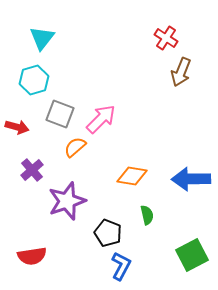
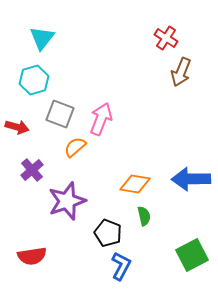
pink arrow: rotated 24 degrees counterclockwise
orange diamond: moved 3 px right, 8 px down
green semicircle: moved 3 px left, 1 px down
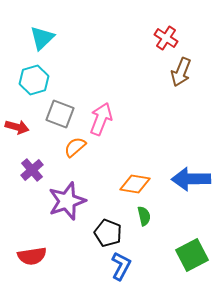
cyan triangle: rotated 8 degrees clockwise
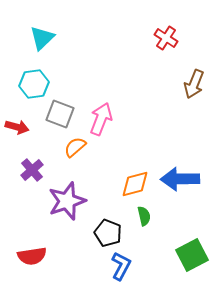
brown arrow: moved 13 px right, 12 px down
cyan hexagon: moved 4 px down; rotated 8 degrees clockwise
blue arrow: moved 11 px left
orange diamond: rotated 24 degrees counterclockwise
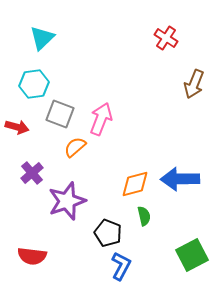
purple cross: moved 3 px down
red semicircle: rotated 16 degrees clockwise
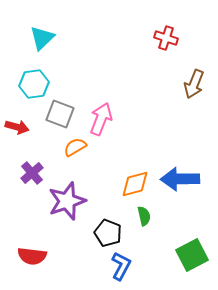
red cross: rotated 15 degrees counterclockwise
orange semicircle: rotated 10 degrees clockwise
